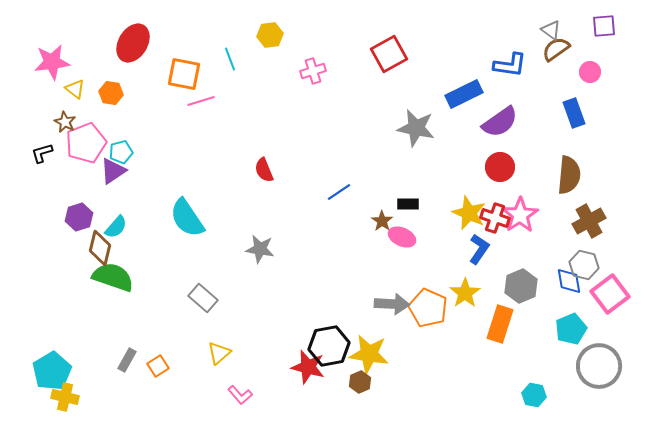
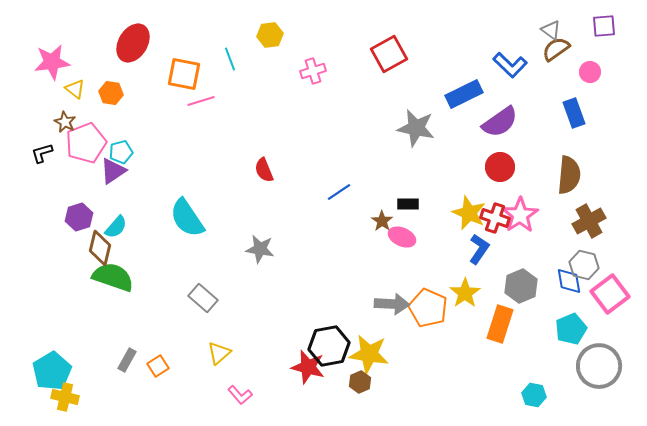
blue L-shape at (510, 65): rotated 36 degrees clockwise
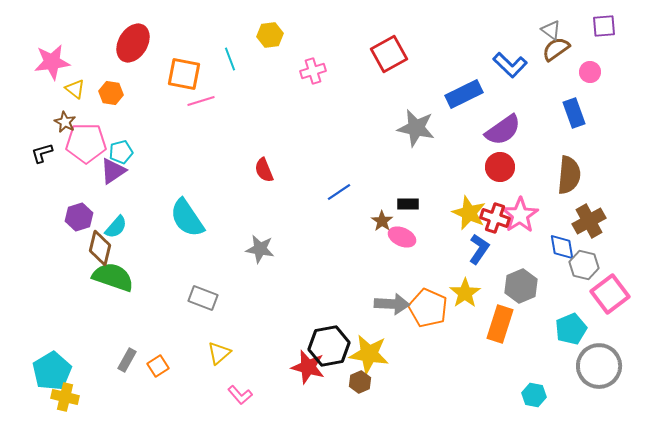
purple semicircle at (500, 122): moved 3 px right, 8 px down
pink pentagon at (86, 143): rotated 21 degrees clockwise
blue diamond at (569, 281): moved 7 px left, 34 px up
gray rectangle at (203, 298): rotated 20 degrees counterclockwise
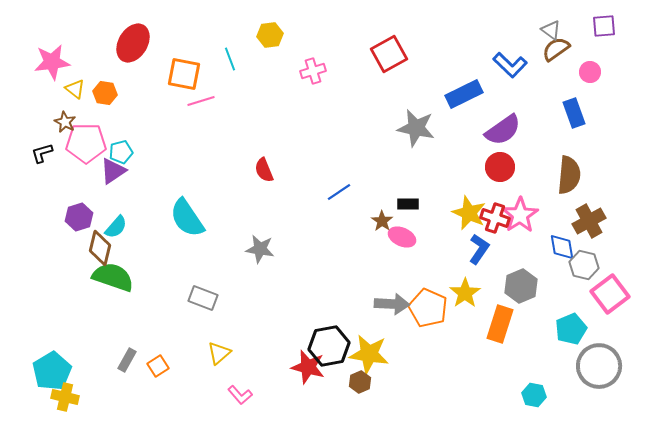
orange hexagon at (111, 93): moved 6 px left
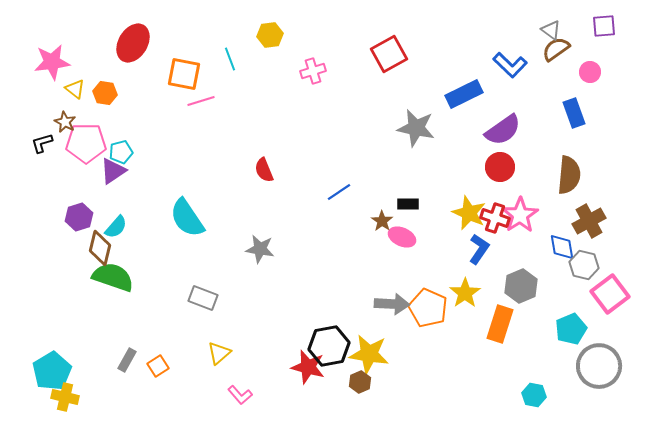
black L-shape at (42, 153): moved 10 px up
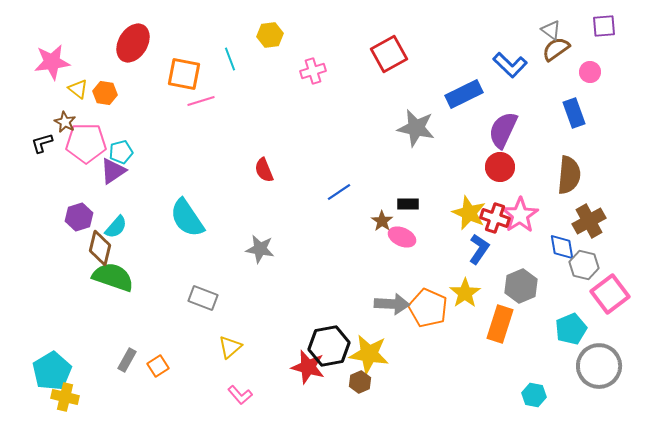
yellow triangle at (75, 89): moved 3 px right
purple semicircle at (503, 130): rotated 150 degrees clockwise
yellow triangle at (219, 353): moved 11 px right, 6 px up
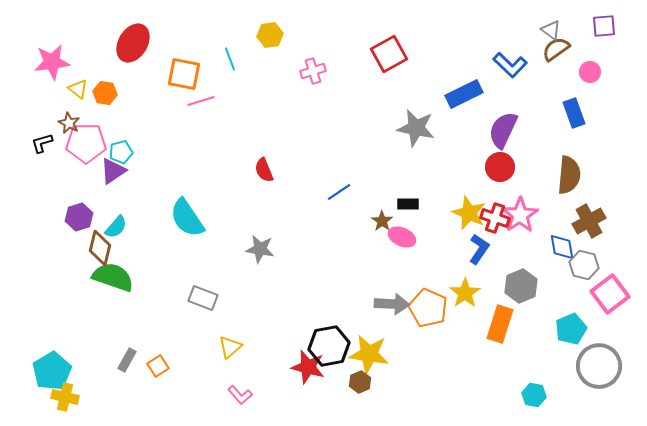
brown star at (65, 122): moved 4 px right, 1 px down
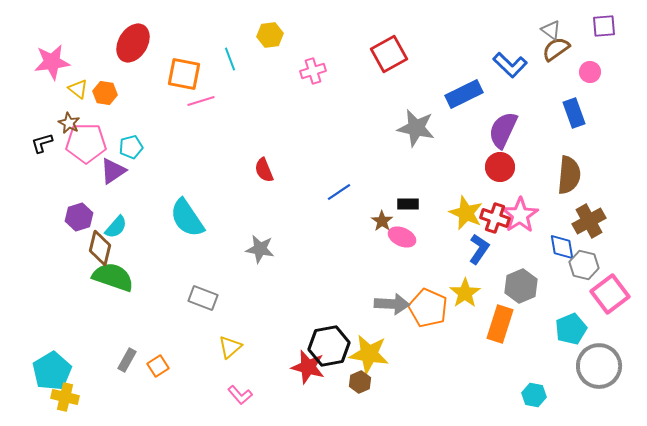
cyan pentagon at (121, 152): moved 10 px right, 5 px up
yellow star at (469, 213): moved 3 px left
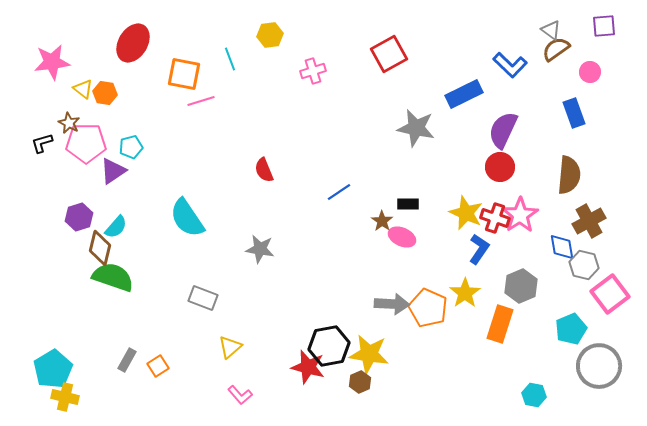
yellow triangle at (78, 89): moved 5 px right
cyan pentagon at (52, 371): moved 1 px right, 2 px up
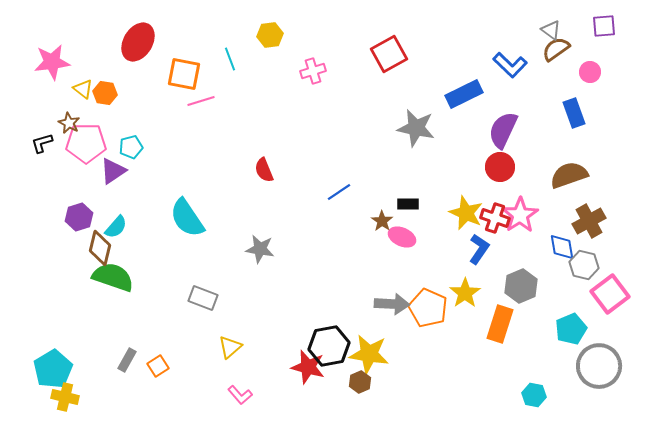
red ellipse at (133, 43): moved 5 px right, 1 px up
brown semicircle at (569, 175): rotated 114 degrees counterclockwise
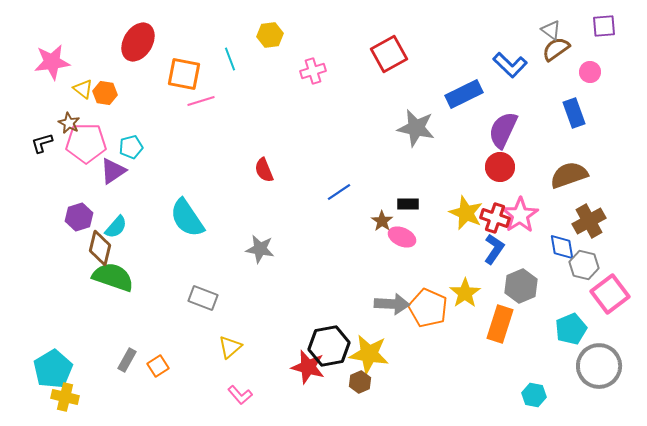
blue L-shape at (479, 249): moved 15 px right
